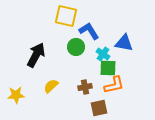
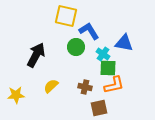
brown cross: rotated 24 degrees clockwise
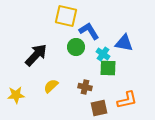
black arrow: rotated 15 degrees clockwise
orange L-shape: moved 13 px right, 15 px down
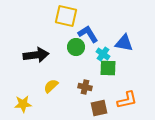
blue L-shape: moved 1 px left, 3 px down
black arrow: rotated 40 degrees clockwise
yellow star: moved 7 px right, 9 px down
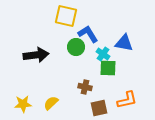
yellow semicircle: moved 17 px down
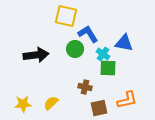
green circle: moved 1 px left, 2 px down
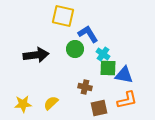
yellow square: moved 3 px left
blue triangle: moved 32 px down
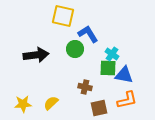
cyan cross: moved 9 px right
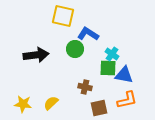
blue L-shape: rotated 25 degrees counterclockwise
yellow star: rotated 12 degrees clockwise
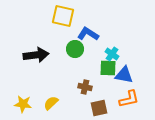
orange L-shape: moved 2 px right, 1 px up
